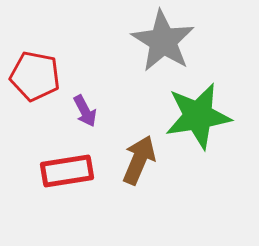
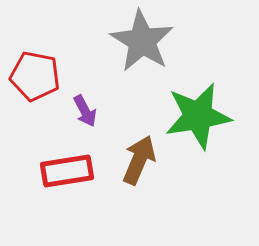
gray star: moved 21 px left
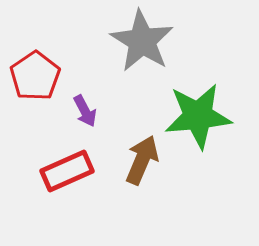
red pentagon: rotated 27 degrees clockwise
green star: rotated 4 degrees clockwise
brown arrow: moved 3 px right
red rectangle: rotated 15 degrees counterclockwise
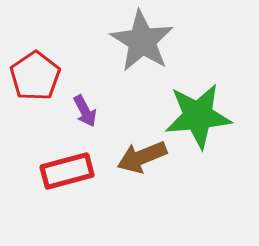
brown arrow: moved 3 px up; rotated 135 degrees counterclockwise
red rectangle: rotated 9 degrees clockwise
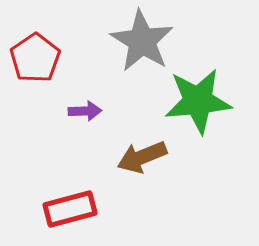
red pentagon: moved 18 px up
purple arrow: rotated 64 degrees counterclockwise
green star: moved 15 px up
red rectangle: moved 3 px right, 38 px down
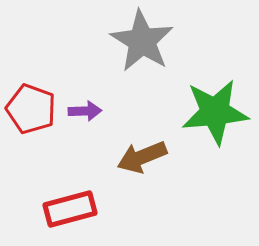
red pentagon: moved 4 px left, 51 px down; rotated 18 degrees counterclockwise
green star: moved 17 px right, 11 px down
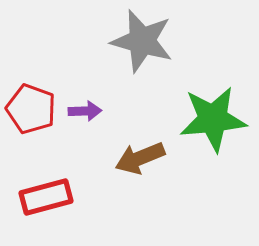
gray star: rotated 16 degrees counterclockwise
green star: moved 2 px left, 7 px down
brown arrow: moved 2 px left, 1 px down
red rectangle: moved 24 px left, 12 px up
